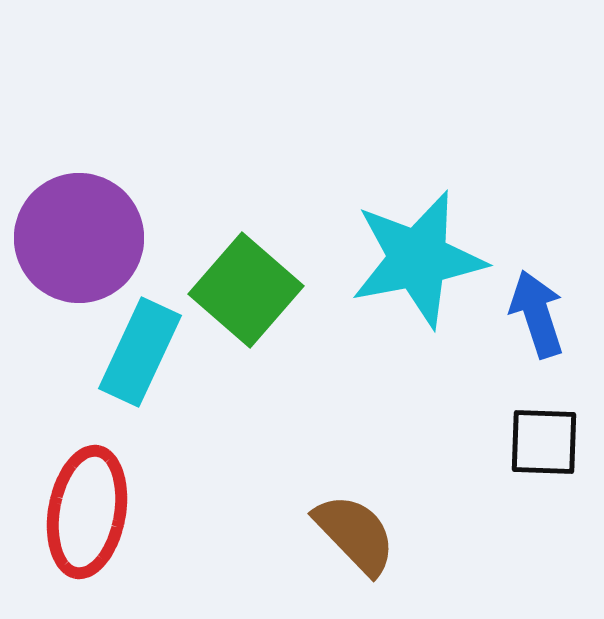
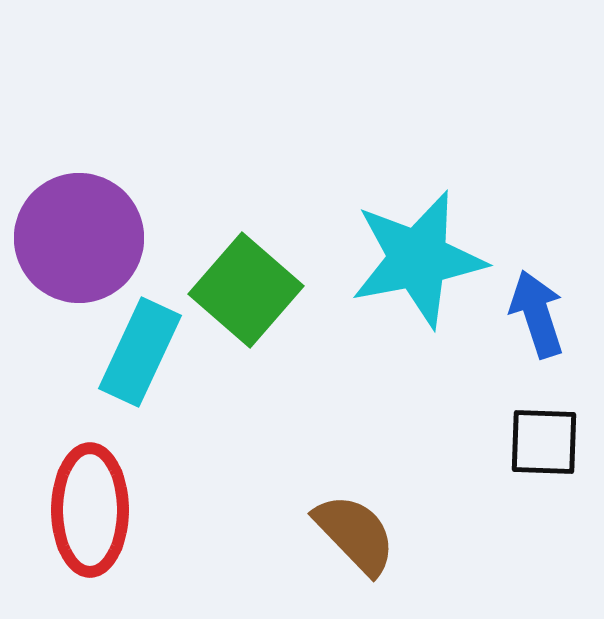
red ellipse: moved 3 px right, 2 px up; rotated 10 degrees counterclockwise
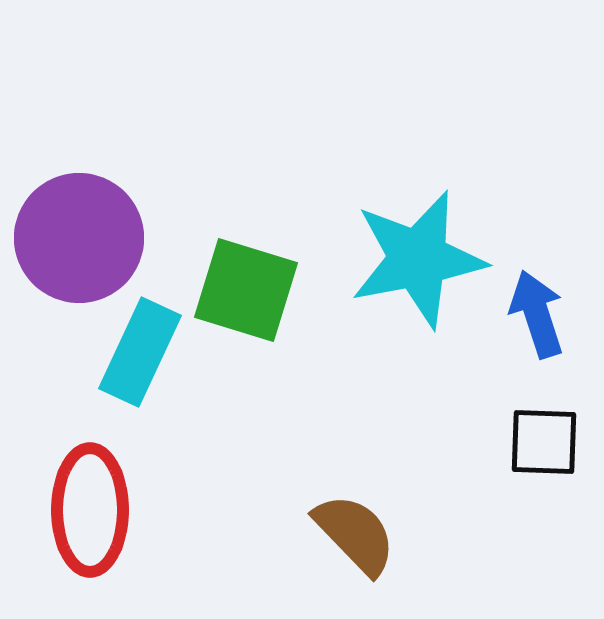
green square: rotated 24 degrees counterclockwise
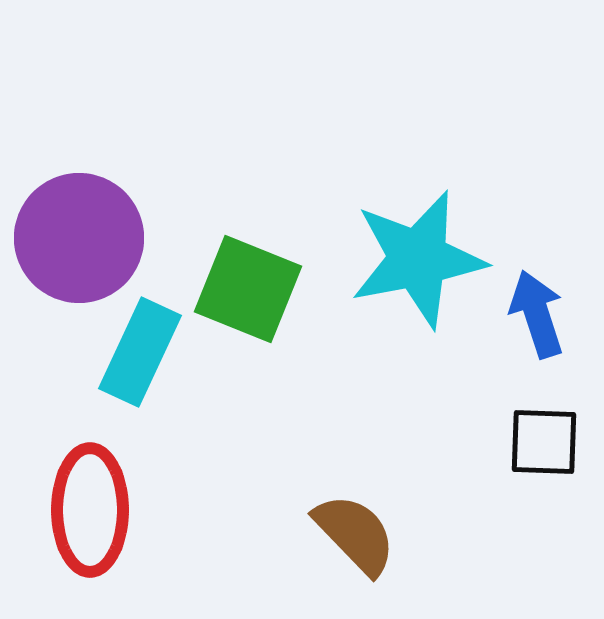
green square: moved 2 px right, 1 px up; rotated 5 degrees clockwise
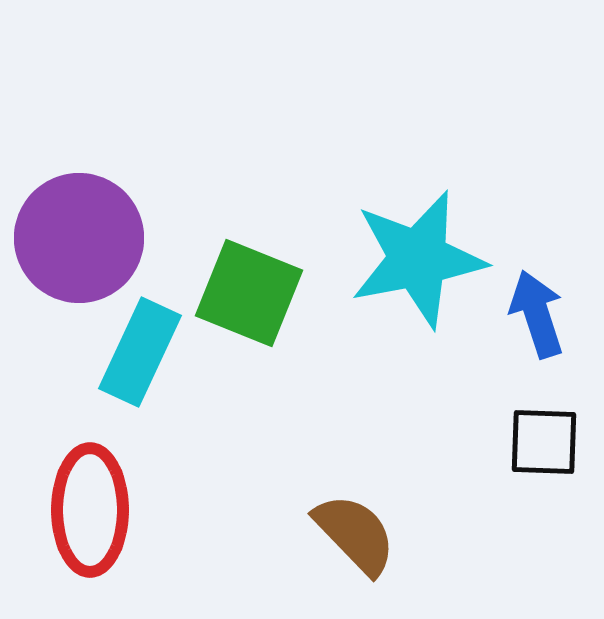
green square: moved 1 px right, 4 px down
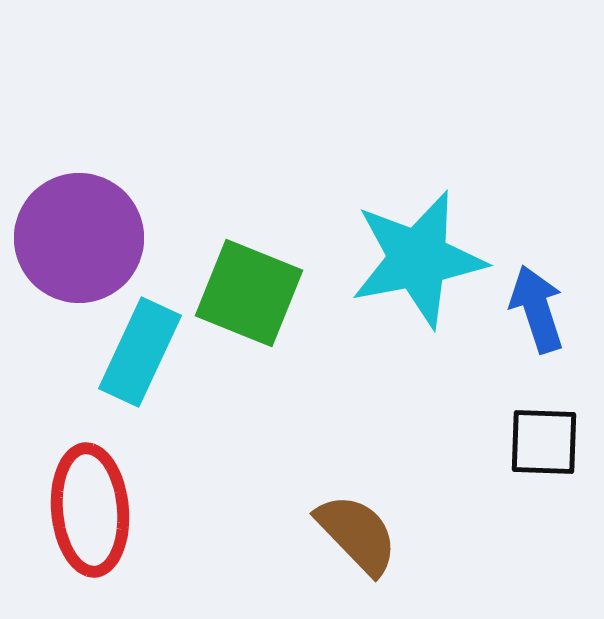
blue arrow: moved 5 px up
red ellipse: rotated 5 degrees counterclockwise
brown semicircle: moved 2 px right
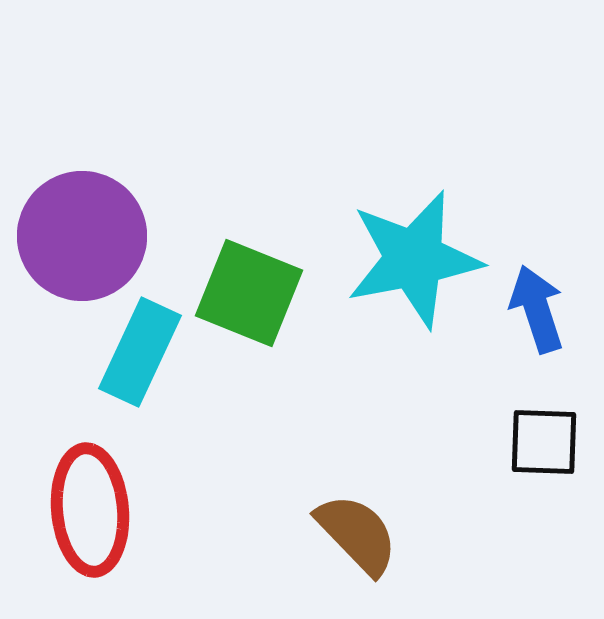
purple circle: moved 3 px right, 2 px up
cyan star: moved 4 px left
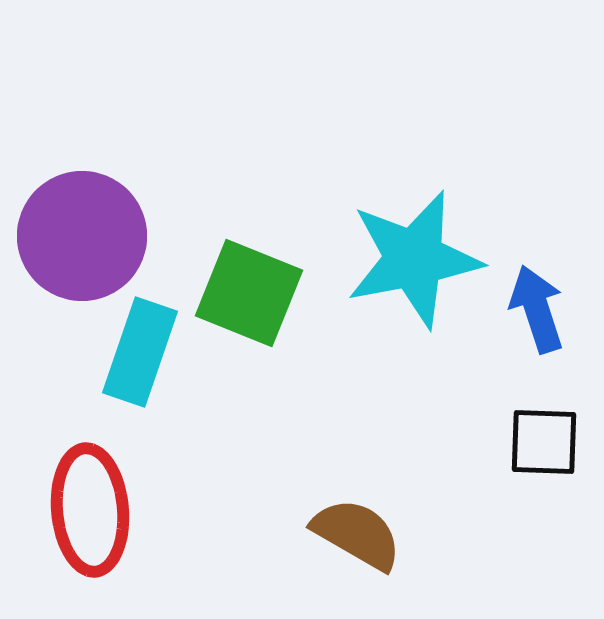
cyan rectangle: rotated 6 degrees counterclockwise
brown semicircle: rotated 16 degrees counterclockwise
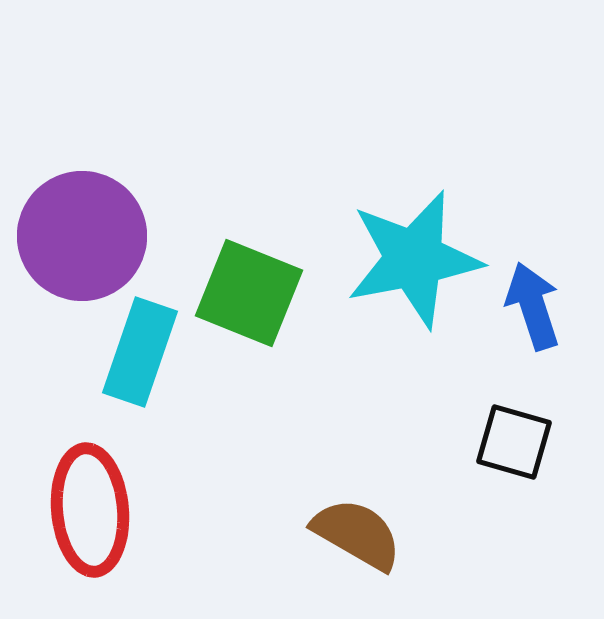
blue arrow: moved 4 px left, 3 px up
black square: moved 30 px left; rotated 14 degrees clockwise
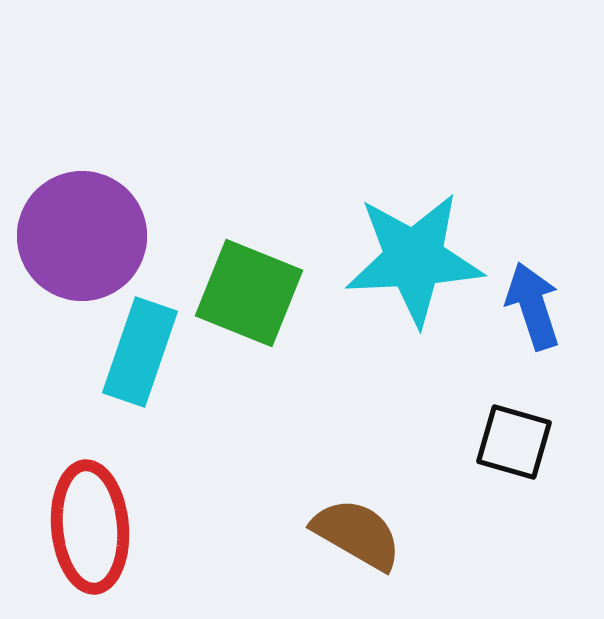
cyan star: rotated 8 degrees clockwise
red ellipse: moved 17 px down
